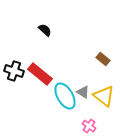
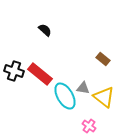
gray triangle: moved 4 px up; rotated 24 degrees counterclockwise
yellow triangle: moved 1 px down
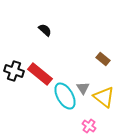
gray triangle: rotated 48 degrees clockwise
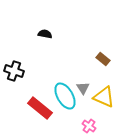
black semicircle: moved 4 px down; rotated 32 degrees counterclockwise
red rectangle: moved 34 px down
yellow triangle: rotated 15 degrees counterclockwise
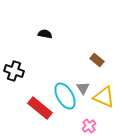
brown rectangle: moved 6 px left, 1 px down
pink cross: rotated 16 degrees clockwise
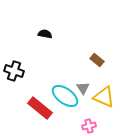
cyan ellipse: rotated 24 degrees counterclockwise
pink cross: rotated 24 degrees clockwise
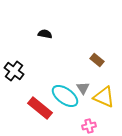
black cross: rotated 18 degrees clockwise
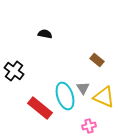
cyan ellipse: rotated 36 degrees clockwise
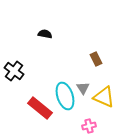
brown rectangle: moved 1 px left, 1 px up; rotated 24 degrees clockwise
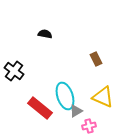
gray triangle: moved 7 px left, 23 px down; rotated 32 degrees clockwise
yellow triangle: moved 1 px left
